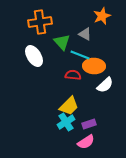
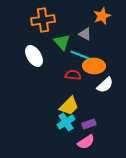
orange cross: moved 3 px right, 2 px up
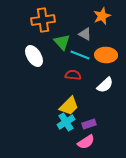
orange ellipse: moved 12 px right, 11 px up
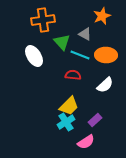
purple rectangle: moved 6 px right, 4 px up; rotated 24 degrees counterclockwise
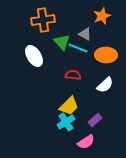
cyan line: moved 2 px left, 7 px up
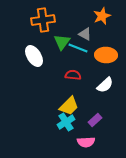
green triangle: rotated 18 degrees clockwise
pink semicircle: rotated 30 degrees clockwise
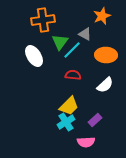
green triangle: moved 2 px left
cyan line: moved 6 px left, 2 px down; rotated 66 degrees counterclockwise
